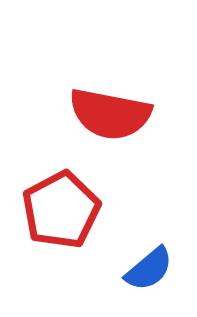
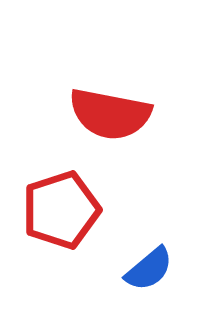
red pentagon: rotated 10 degrees clockwise
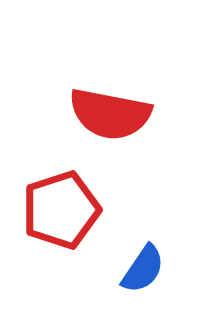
blue semicircle: moved 6 px left; rotated 16 degrees counterclockwise
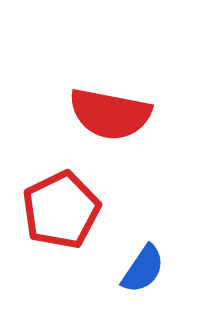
red pentagon: rotated 8 degrees counterclockwise
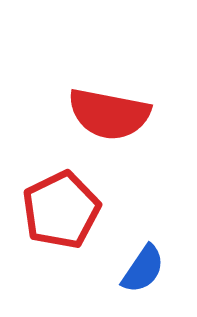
red semicircle: moved 1 px left
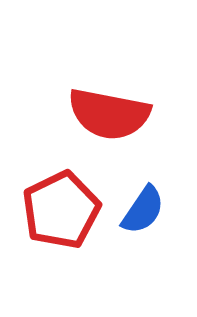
blue semicircle: moved 59 px up
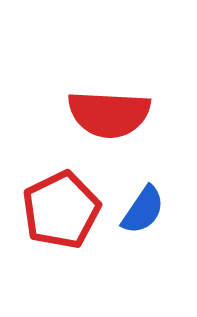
red semicircle: rotated 8 degrees counterclockwise
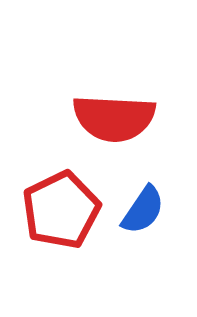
red semicircle: moved 5 px right, 4 px down
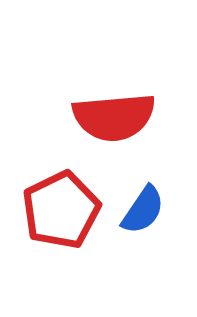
red semicircle: moved 1 px up; rotated 8 degrees counterclockwise
